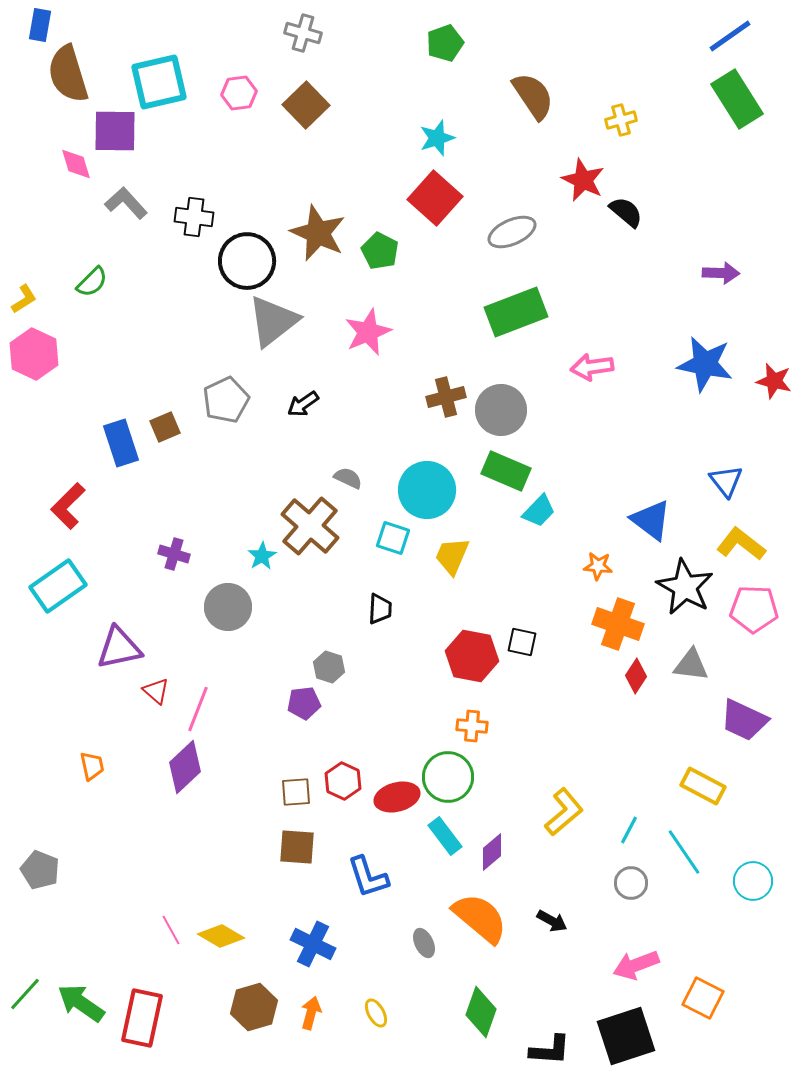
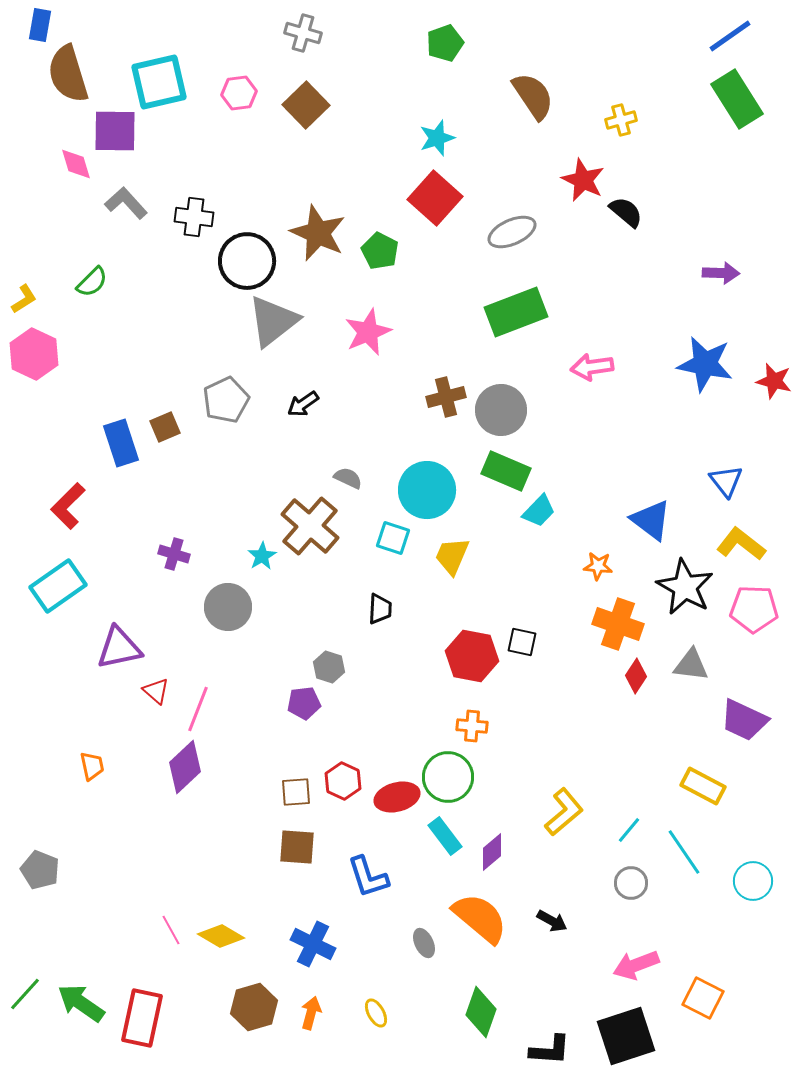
cyan line at (629, 830): rotated 12 degrees clockwise
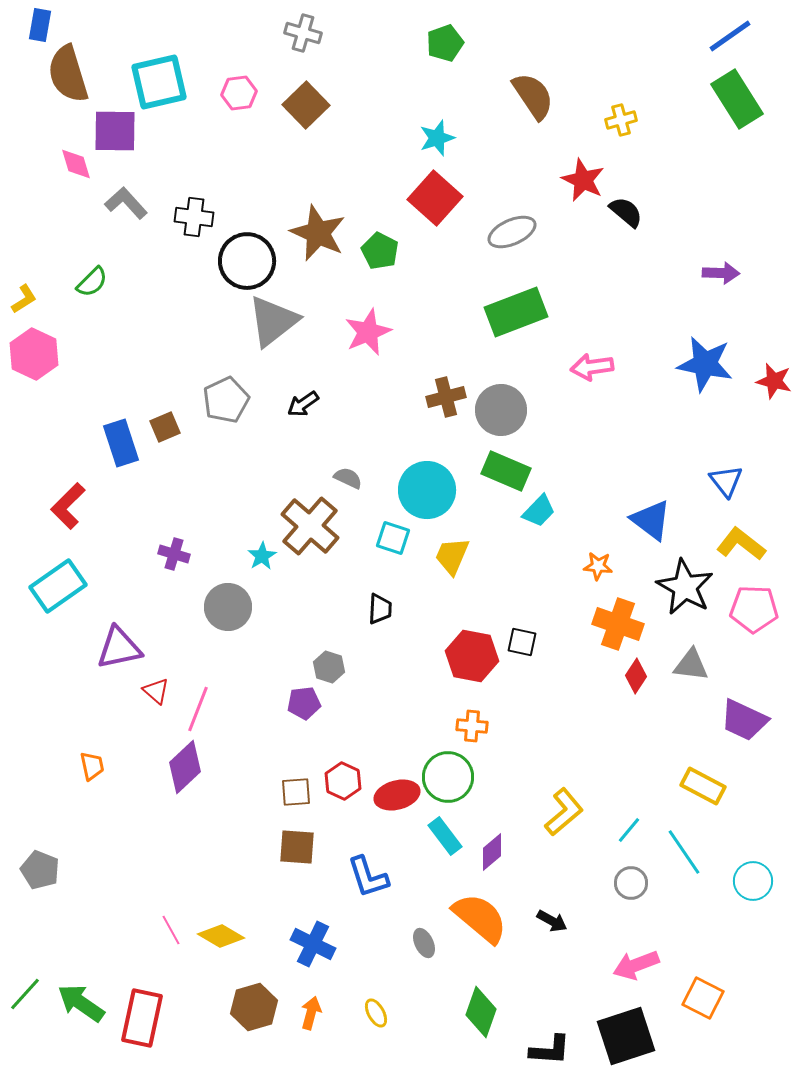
red ellipse at (397, 797): moved 2 px up
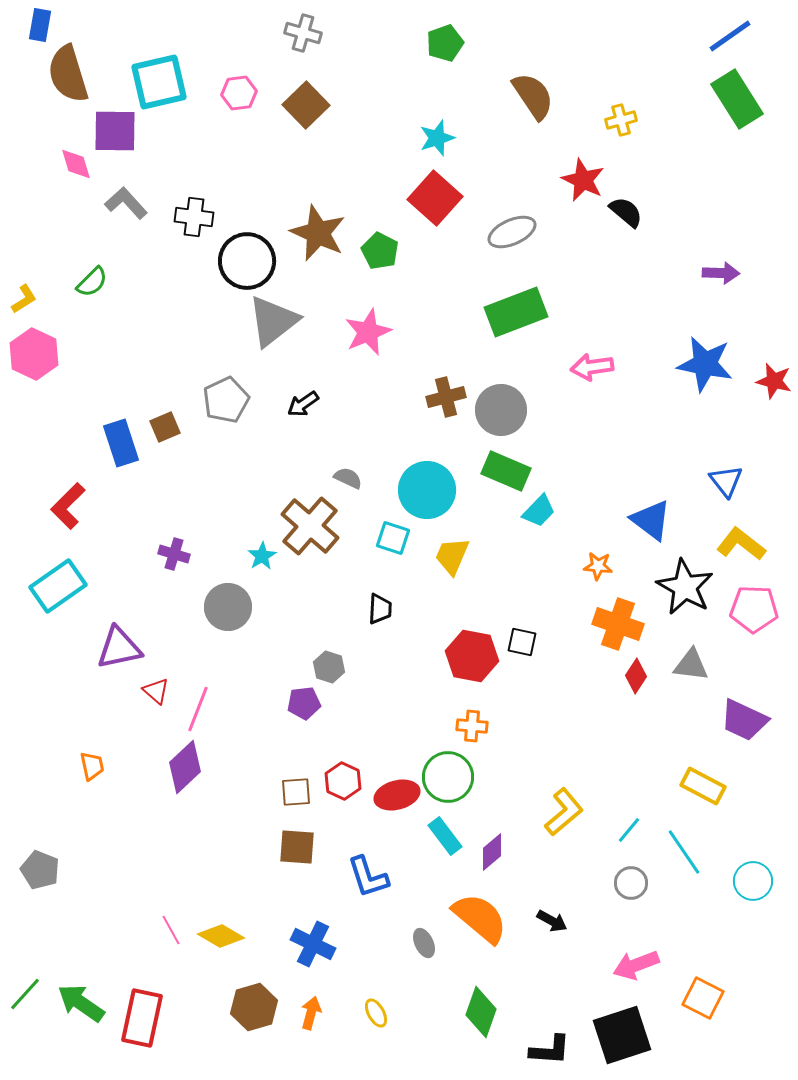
black square at (626, 1036): moved 4 px left, 1 px up
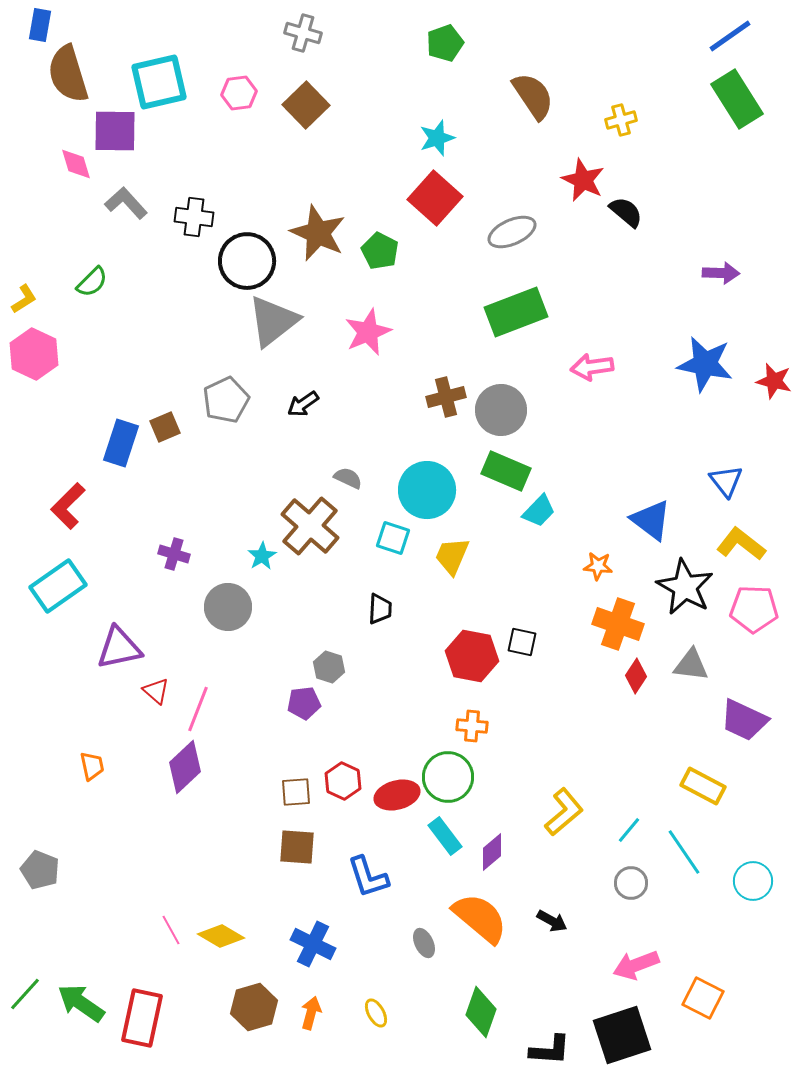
blue rectangle at (121, 443): rotated 36 degrees clockwise
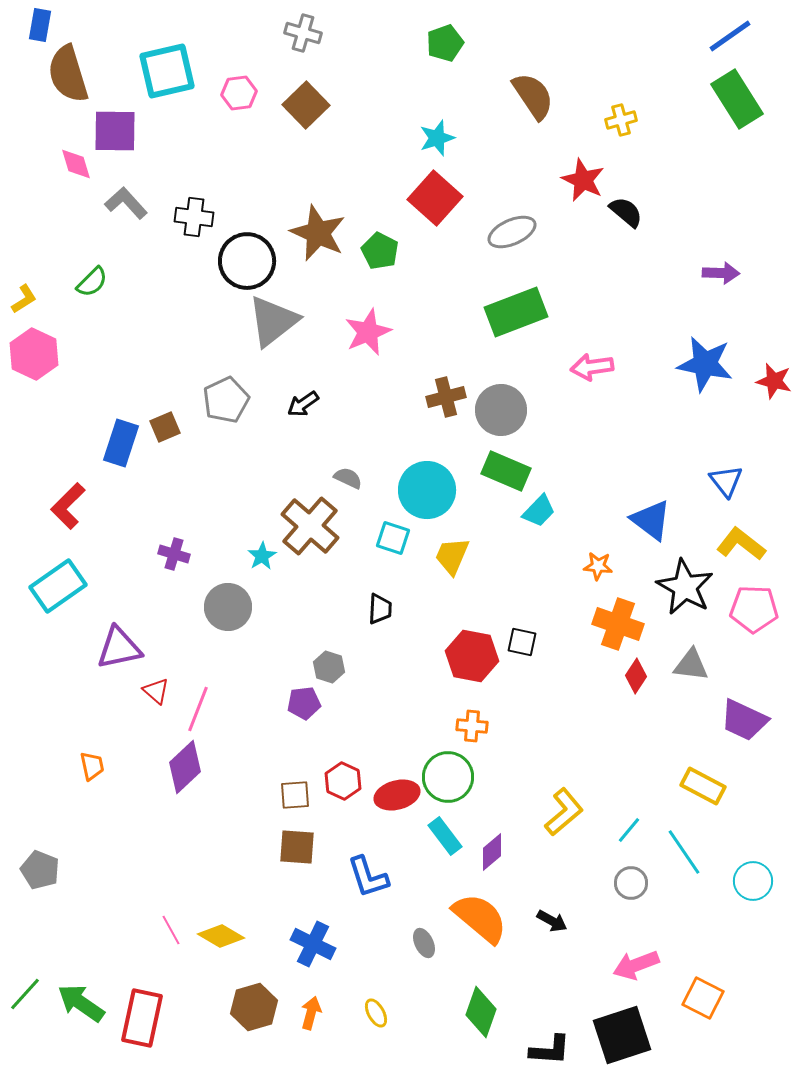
cyan square at (159, 82): moved 8 px right, 11 px up
brown square at (296, 792): moved 1 px left, 3 px down
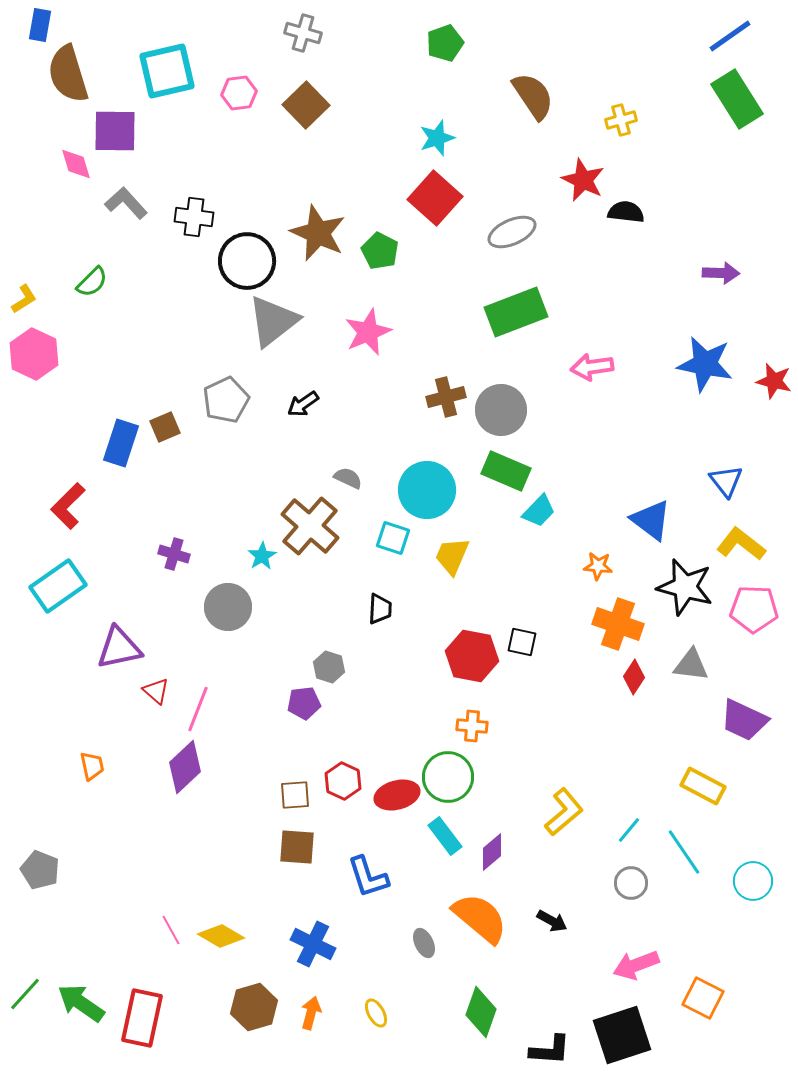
black semicircle at (626, 212): rotated 33 degrees counterclockwise
black star at (685, 587): rotated 14 degrees counterclockwise
red diamond at (636, 676): moved 2 px left, 1 px down
